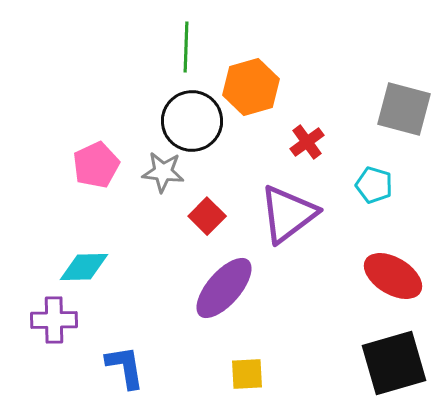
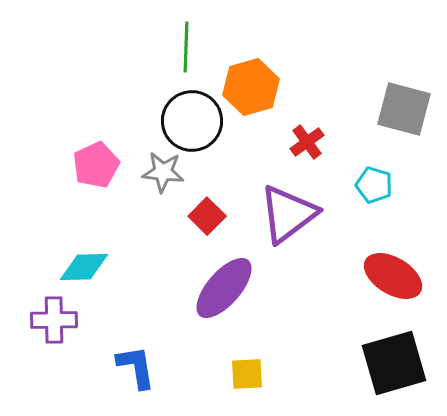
blue L-shape: moved 11 px right
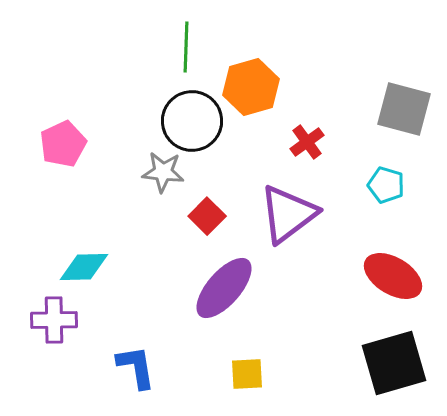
pink pentagon: moved 33 px left, 21 px up
cyan pentagon: moved 12 px right
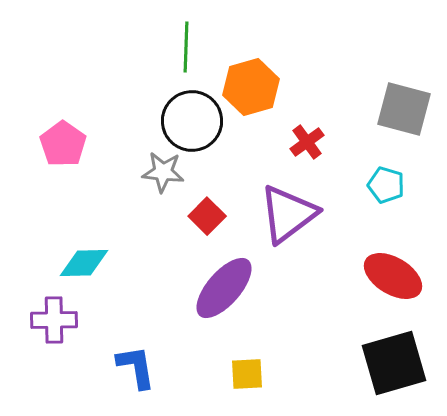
pink pentagon: rotated 12 degrees counterclockwise
cyan diamond: moved 4 px up
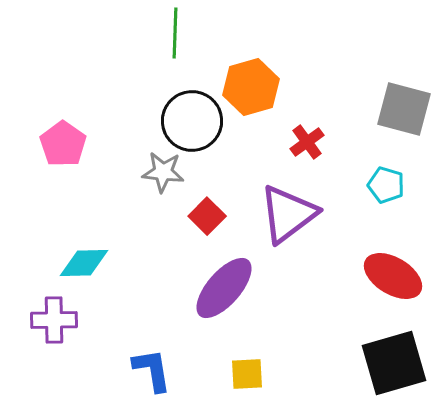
green line: moved 11 px left, 14 px up
blue L-shape: moved 16 px right, 3 px down
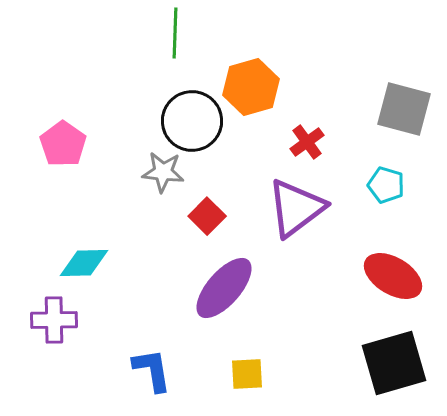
purple triangle: moved 8 px right, 6 px up
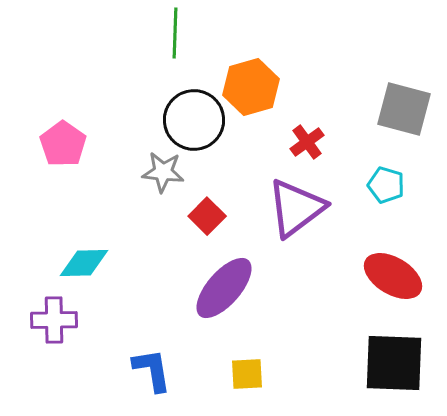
black circle: moved 2 px right, 1 px up
black square: rotated 18 degrees clockwise
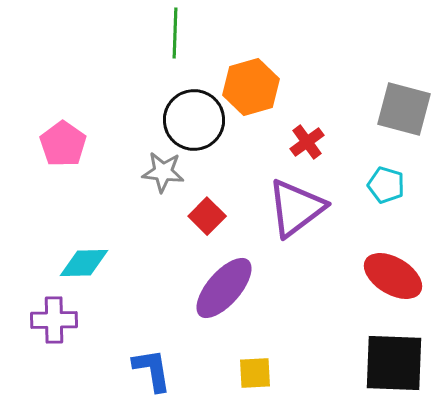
yellow square: moved 8 px right, 1 px up
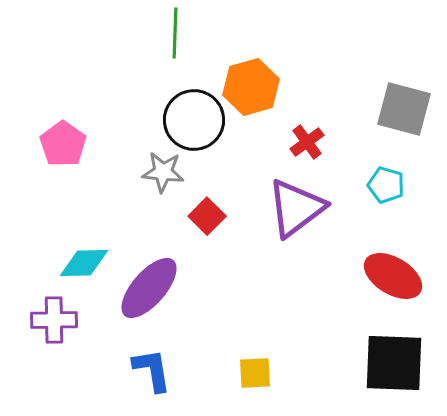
purple ellipse: moved 75 px left
